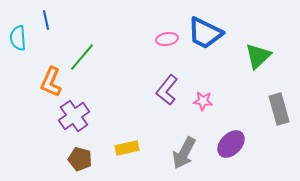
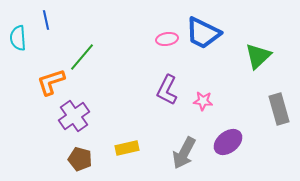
blue trapezoid: moved 2 px left
orange L-shape: rotated 48 degrees clockwise
purple L-shape: rotated 12 degrees counterclockwise
purple ellipse: moved 3 px left, 2 px up; rotated 8 degrees clockwise
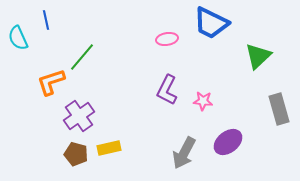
blue trapezoid: moved 8 px right, 10 px up
cyan semicircle: rotated 20 degrees counterclockwise
purple cross: moved 5 px right
yellow rectangle: moved 18 px left
brown pentagon: moved 4 px left, 5 px up
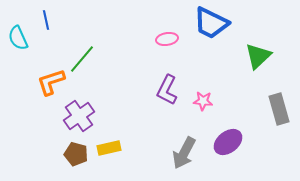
green line: moved 2 px down
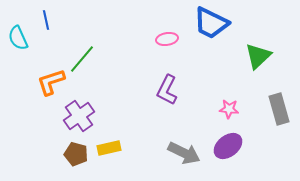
pink star: moved 26 px right, 8 px down
purple ellipse: moved 4 px down
gray arrow: rotated 92 degrees counterclockwise
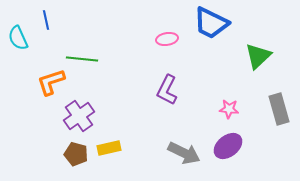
green line: rotated 56 degrees clockwise
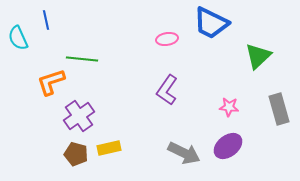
purple L-shape: rotated 8 degrees clockwise
pink star: moved 2 px up
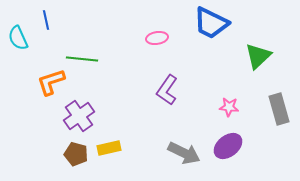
pink ellipse: moved 10 px left, 1 px up
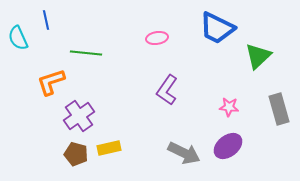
blue trapezoid: moved 6 px right, 5 px down
green line: moved 4 px right, 6 px up
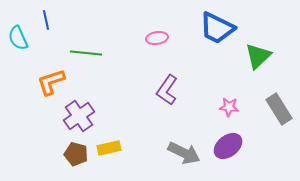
gray rectangle: rotated 16 degrees counterclockwise
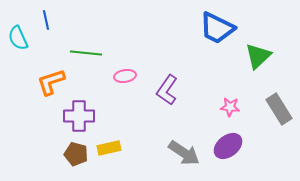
pink ellipse: moved 32 px left, 38 px down
pink star: moved 1 px right
purple cross: rotated 36 degrees clockwise
gray arrow: rotated 8 degrees clockwise
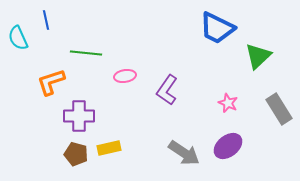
pink star: moved 2 px left, 4 px up; rotated 18 degrees clockwise
